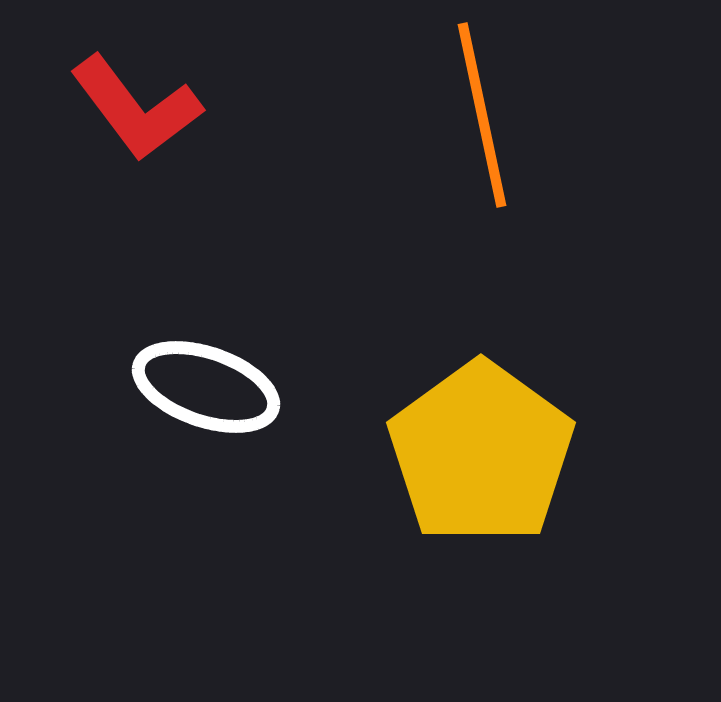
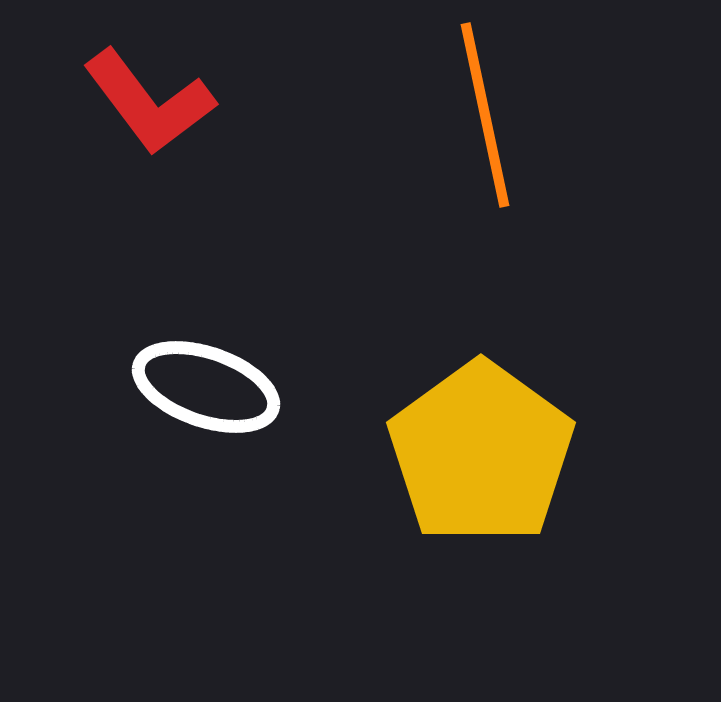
red L-shape: moved 13 px right, 6 px up
orange line: moved 3 px right
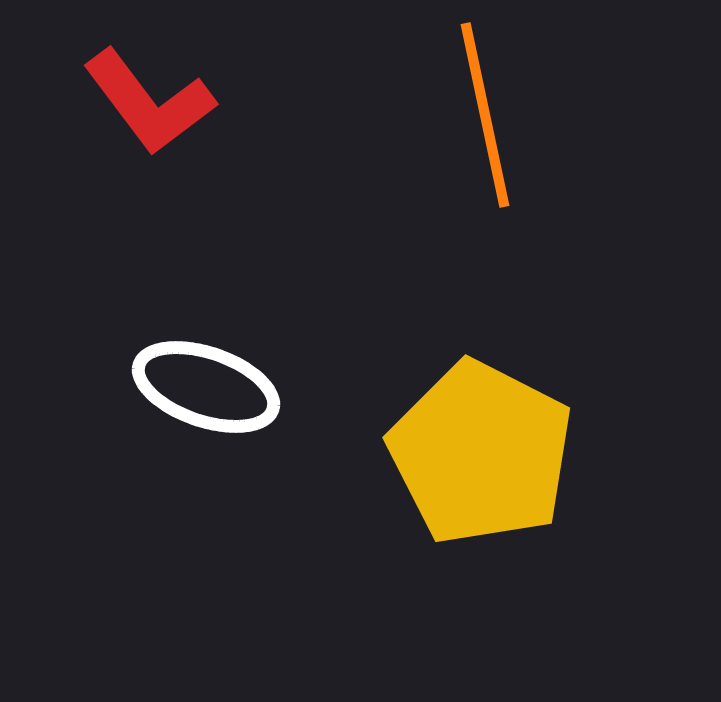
yellow pentagon: rotated 9 degrees counterclockwise
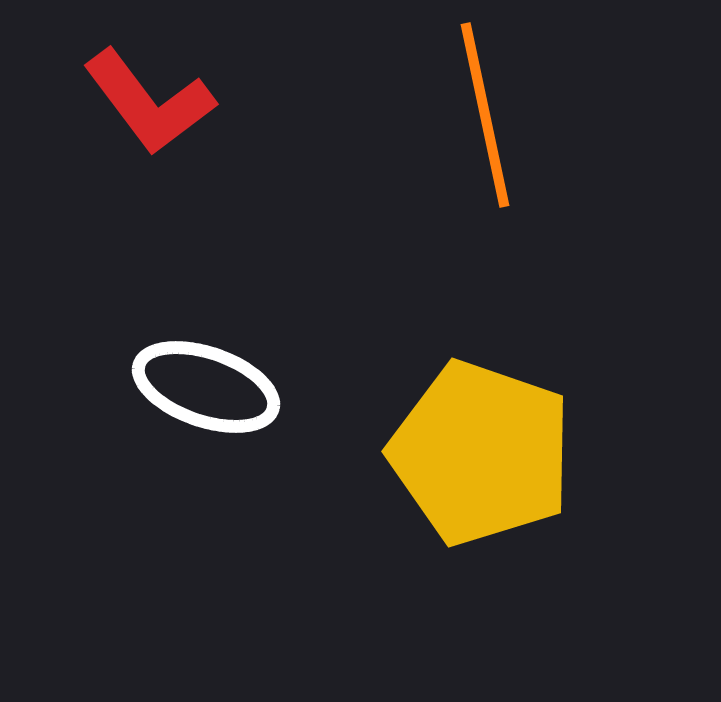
yellow pentagon: rotated 8 degrees counterclockwise
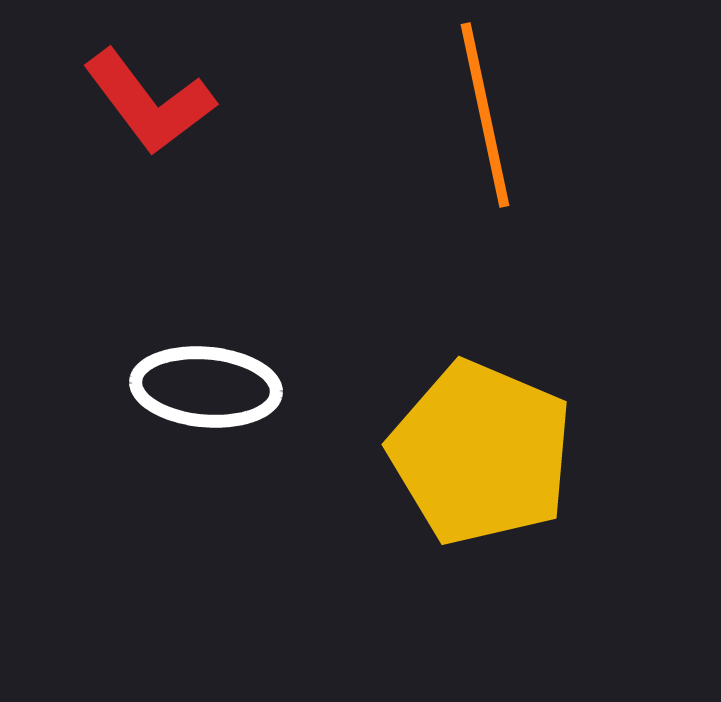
white ellipse: rotated 14 degrees counterclockwise
yellow pentagon: rotated 4 degrees clockwise
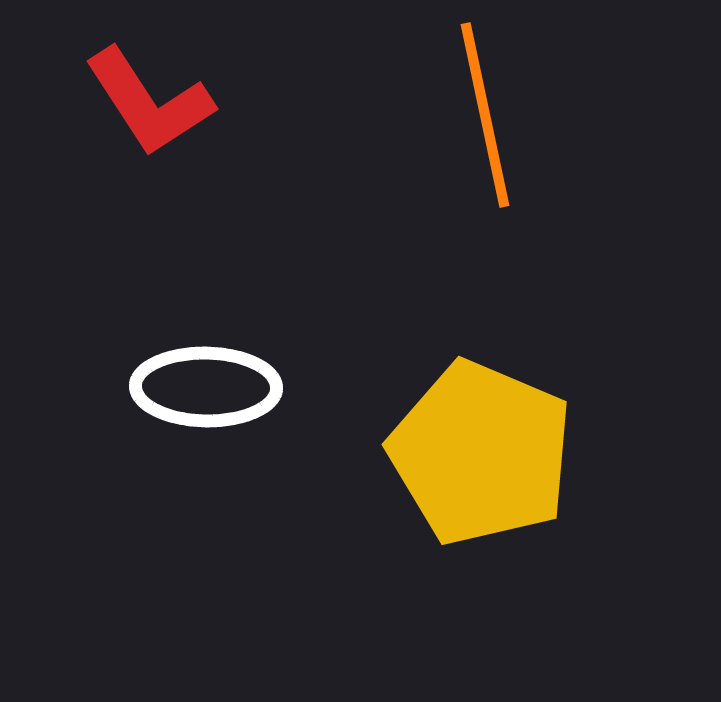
red L-shape: rotated 4 degrees clockwise
white ellipse: rotated 4 degrees counterclockwise
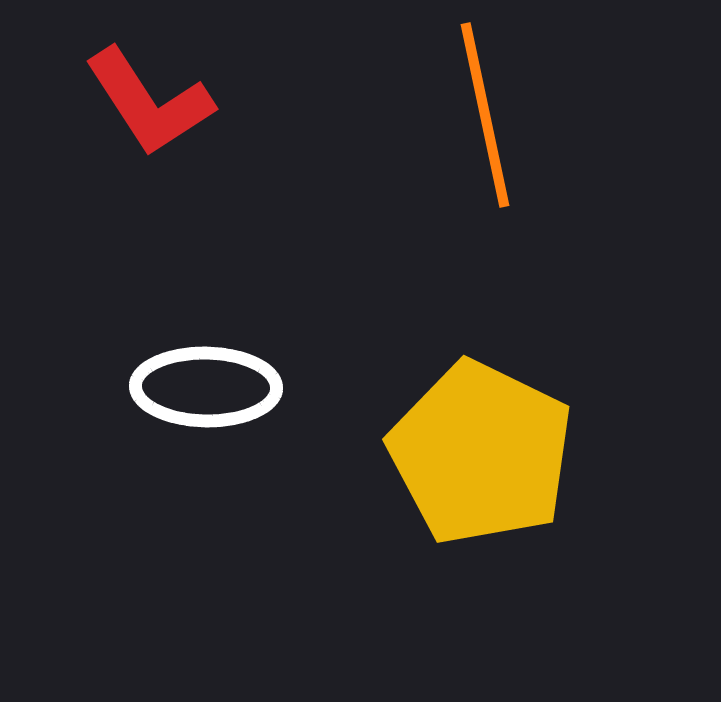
yellow pentagon: rotated 3 degrees clockwise
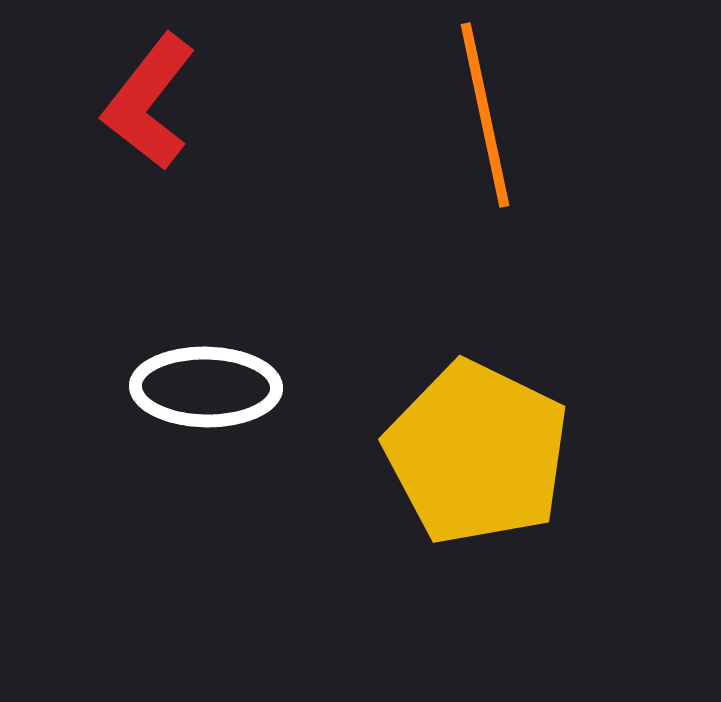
red L-shape: rotated 71 degrees clockwise
yellow pentagon: moved 4 px left
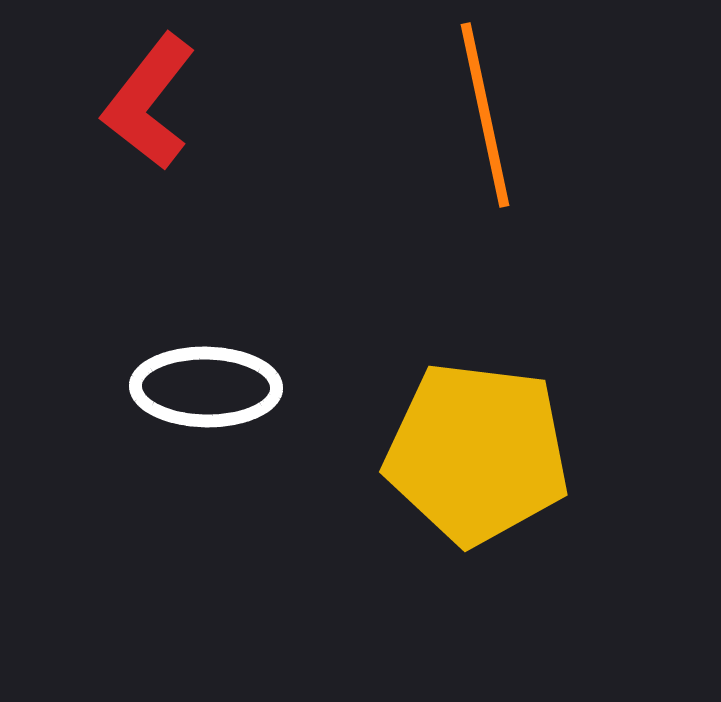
yellow pentagon: rotated 19 degrees counterclockwise
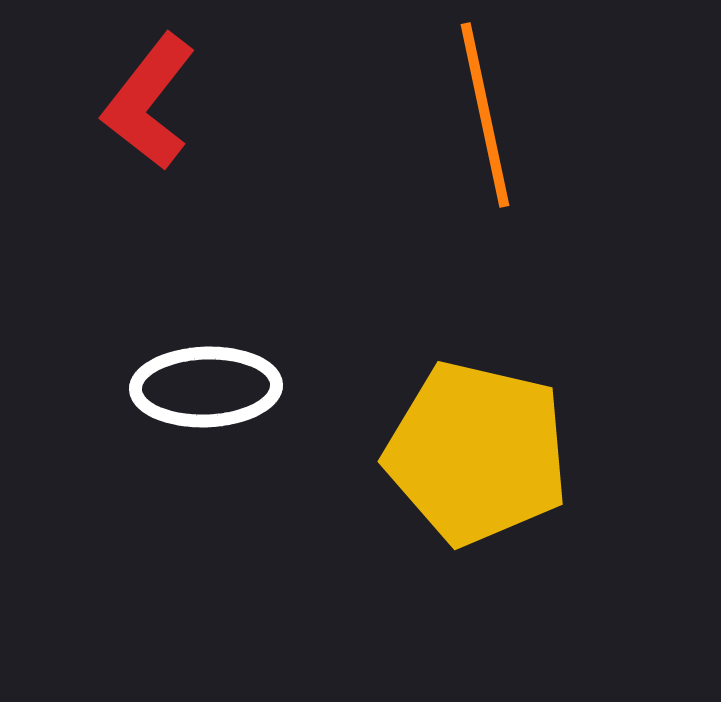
white ellipse: rotated 3 degrees counterclockwise
yellow pentagon: rotated 6 degrees clockwise
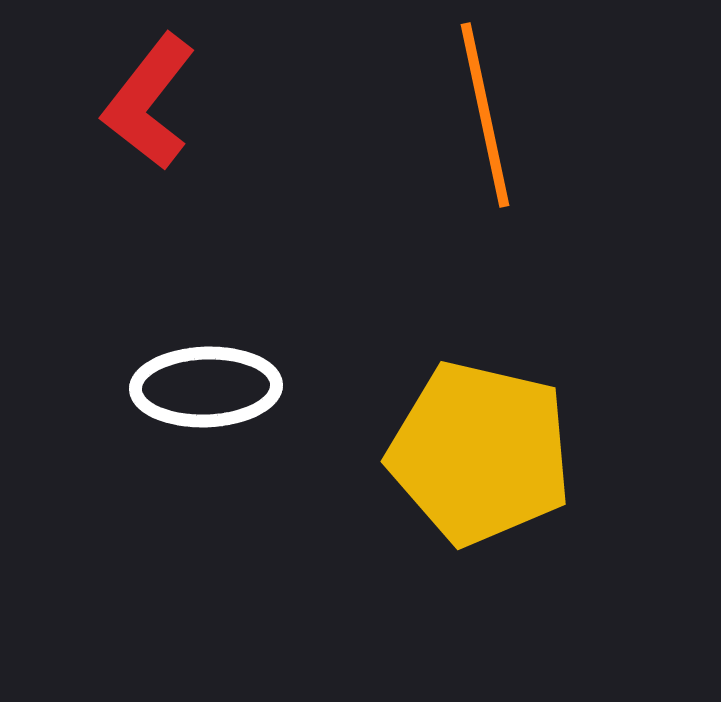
yellow pentagon: moved 3 px right
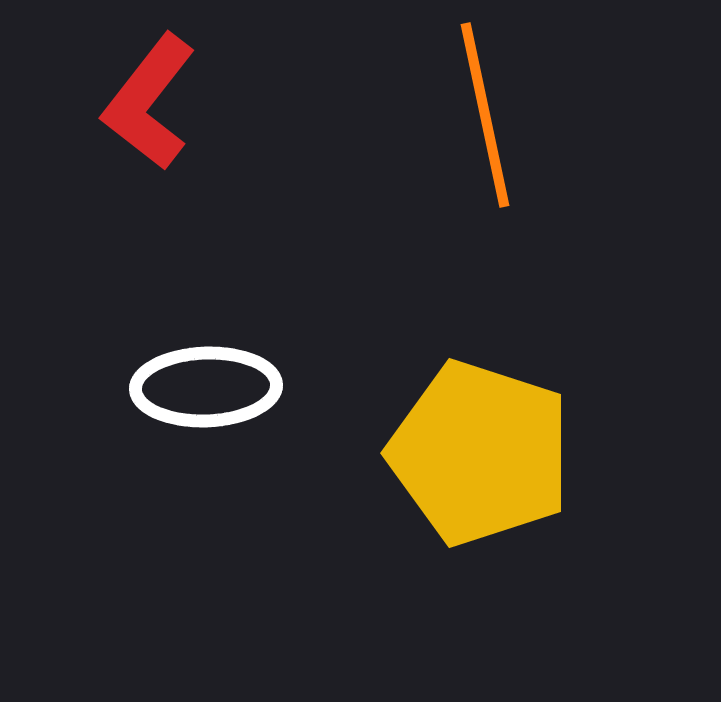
yellow pentagon: rotated 5 degrees clockwise
